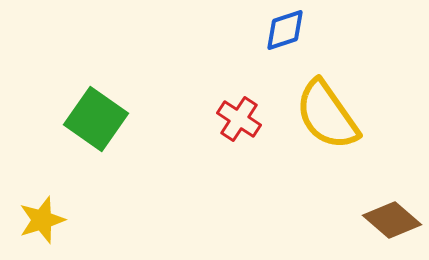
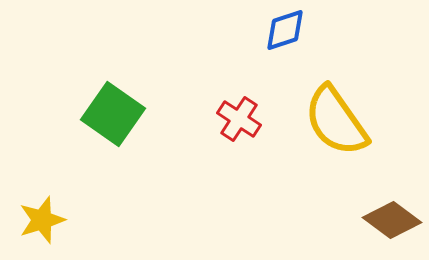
yellow semicircle: moved 9 px right, 6 px down
green square: moved 17 px right, 5 px up
brown diamond: rotated 4 degrees counterclockwise
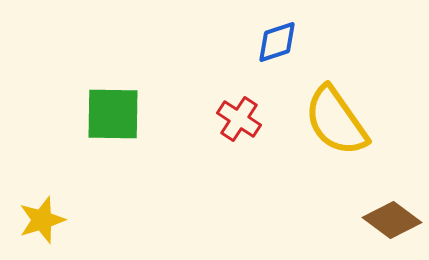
blue diamond: moved 8 px left, 12 px down
green square: rotated 34 degrees counterclockwise
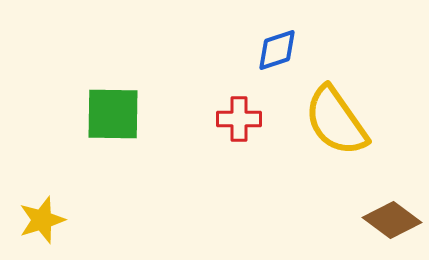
blue diamond: moved 8 px down
red cross: rotated 33 degrees counterclockwise
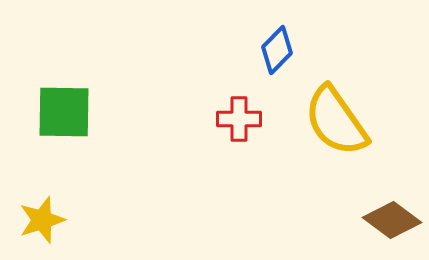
blue diamond: rotated 27 degrees counterclockwise
green square: moved 49 px left, 2 px up
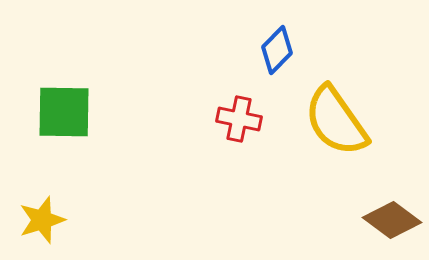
red cross: rotated 12 degrees clockwise
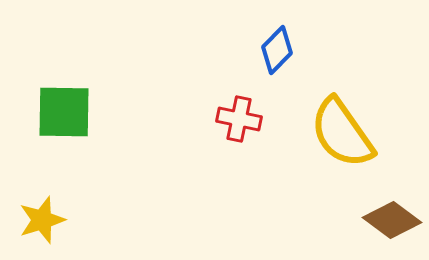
yellow semicircle: moved 6 px right, 12 px down
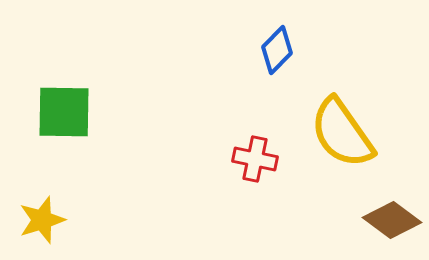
red cross: moved 16 px right, 40 px down
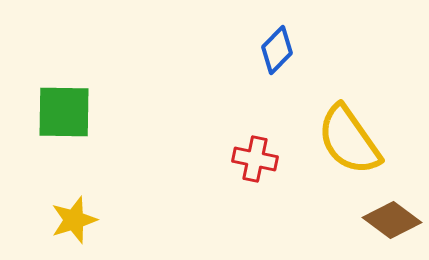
yellow semicircle: moved 7 px right, 7 px down
yellow star: moved 32 px right
